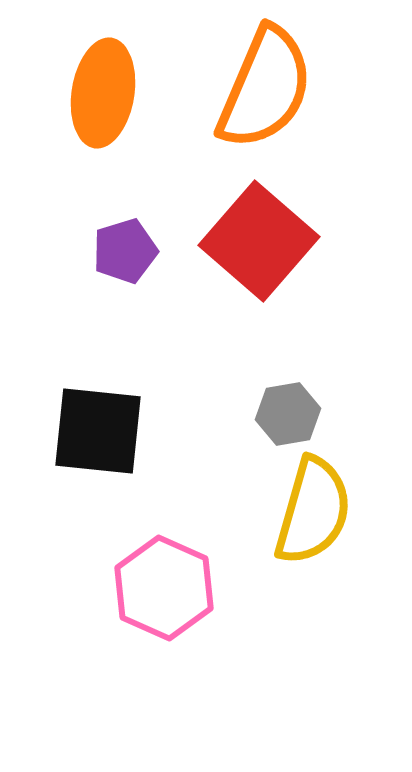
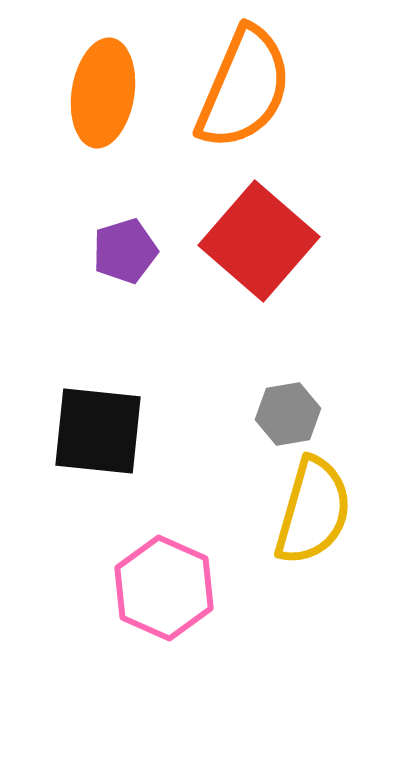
orange semicircle: moved 21 px left
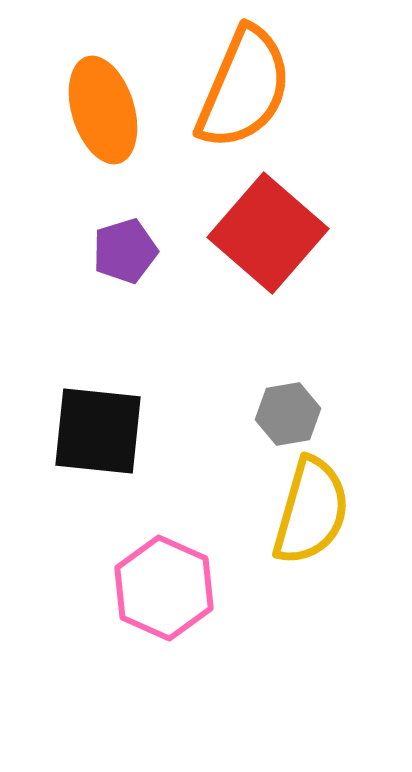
orange ellipse: moved 17 px down; rotated 26 degrees counterclockwise
red square: moved 9 px right, 8 px up
yellow semicircle: moved 2 px left
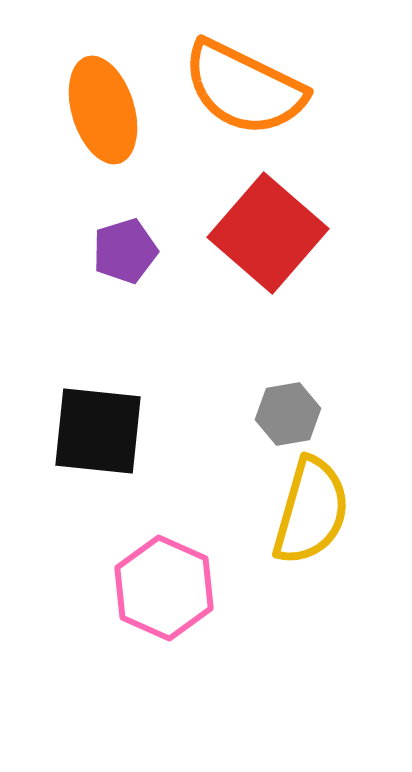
orange semicircle: rotated 93 degrees clockwise
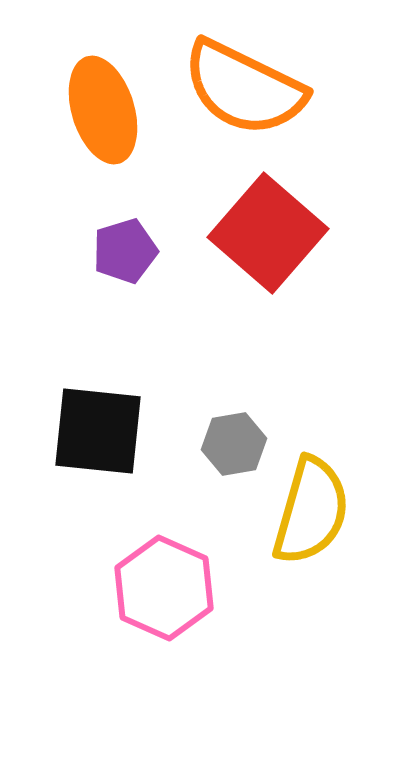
gray hexagon: moved 54 px left, 30 px down
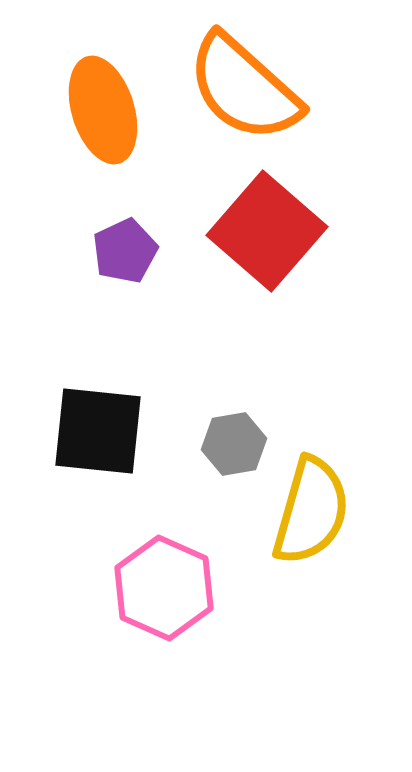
orange semicircle: rotated 16 degrees clockwise
red square: moved 1 px left, 2 px up
purple pentagon: rotated 8 degrees counterclockwise
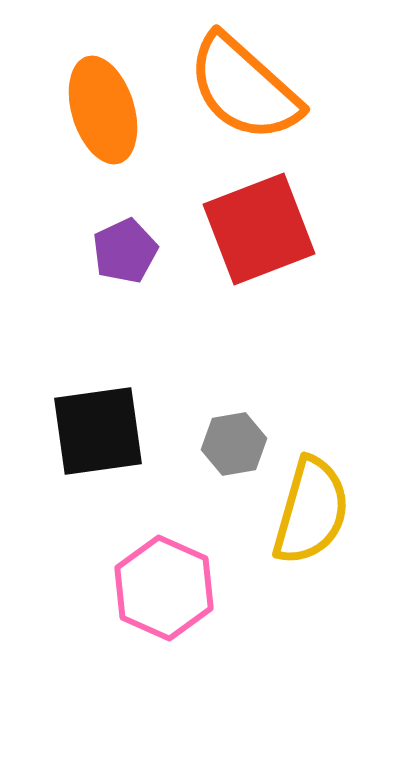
red square: moved 8 px left, 2 px up; rotated 28 degrees clockwise
black square: rotated 14 degrees counterclockwise
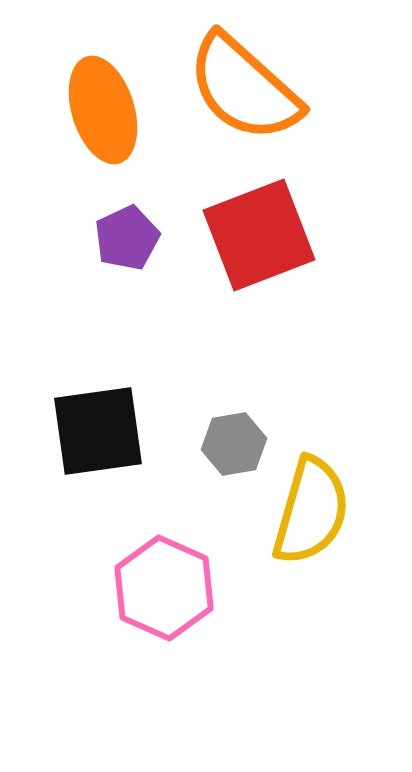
red square: moved 6 px down
purple pentagon: moved 2 px right, 13 px up
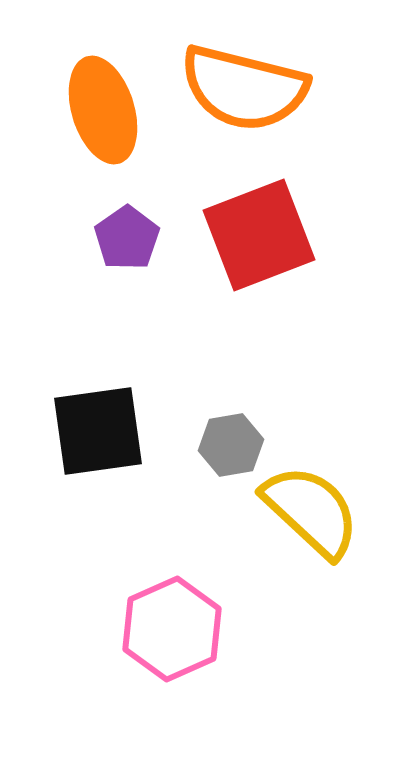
orange semicircle: rotated 28 degrees counterclockwise
purple pentagon: rotated 10 degrees counterclockwise
gray hexagon: moved 3 px left, 1 px down
yellow semicircle: rotated 63 degrees counterclockwise
pink hexagon: moved 8 px right, 41 px down; rotated 12 degrees clockwise
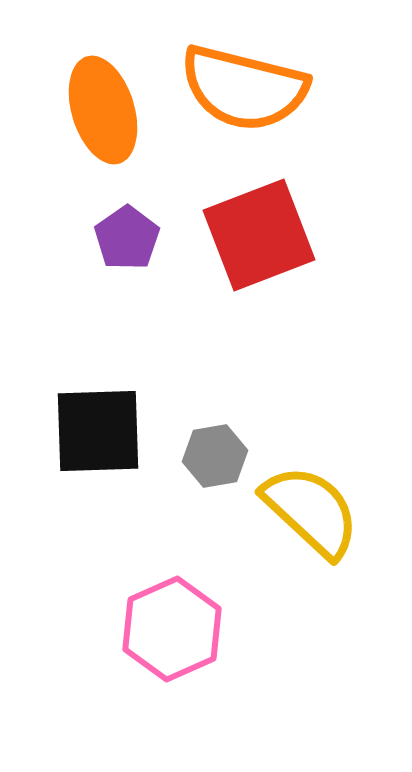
black square: rotated 6 degrees clockwise
gray hexagon: moved 16 px left, 11 px down
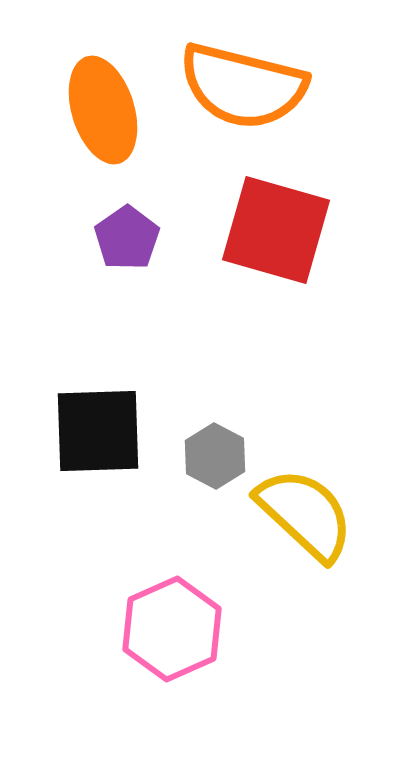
orange semicircle: moved 1 px left, 2 px up
red square: moved 17 px right, 5 px up; rotated 37 degrees clockwise
gray hexagon: rotated 22 degrees counterclockwise
yellow semicircle: moved 6 px left, 3 px down
